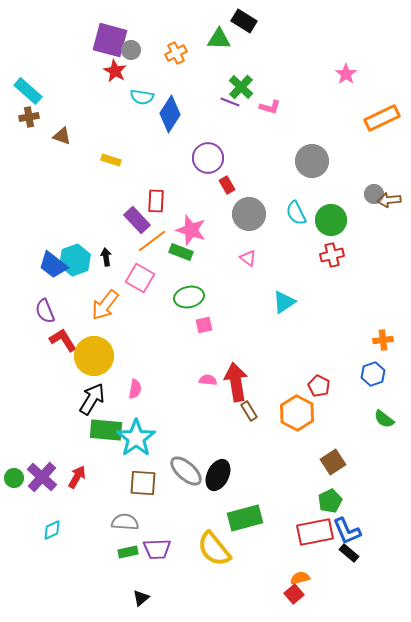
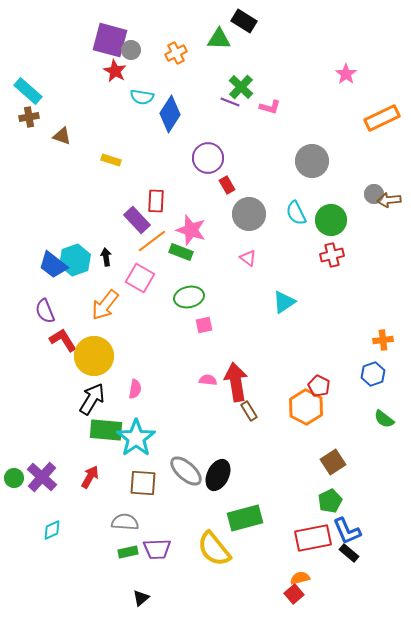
orange hexagon at (297, 413): moved 9 px right, 6 px up
red arrow at (77, 477): moved 13 px right
red rectangle at (315, 532): moved 2 px left, 6 px down
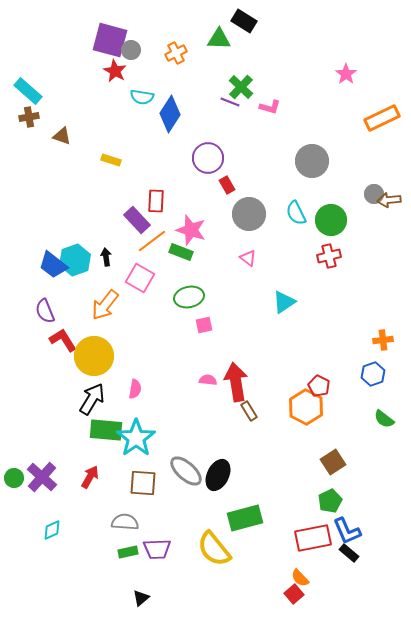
red cross at (332, 255): moved 3 px left, 1 px down
orange semicircle at (300, 578): rotated 120 degrees counterclockwise
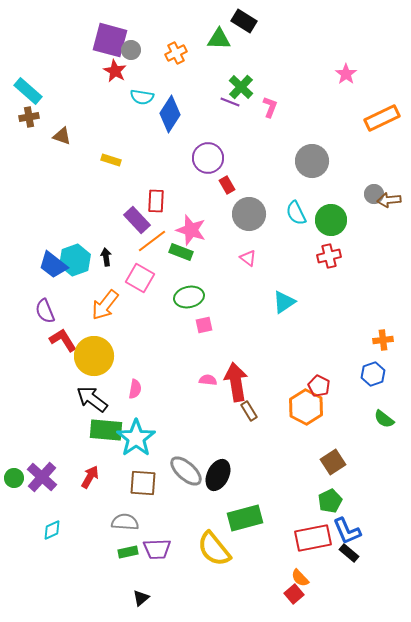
pink L-shape at (270, 107): rotated 85 degrees counterclockwise
black arrow at (92, 399): rotated 84 degrees counterclockwise
